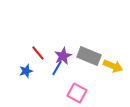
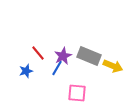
pink square: rotated 24 degrees counterclockwise
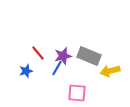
purple star: rotated 12 degrees clockwise
yellow arrow: moved 3 px left, 5 px down; rotated 144 degrees clockwise
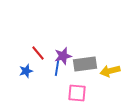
gray rectangle: moved 4 px left, 8 px down; rotated 30 degrees counterclockwise
blue line: rotated 21 degrees counterclockwise
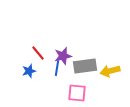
gray rectangle: moved 2 px down
blue star: moved 3 px right
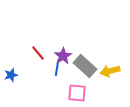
purple star: rotated 18 degrees counterclockwise
gray rectangle: rotated 50 degrees clockwise
blue star: moved 18 px left, 4 px down
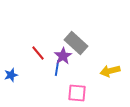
gray rectangle: moved 9 px left, 23 px up
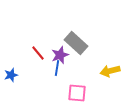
purple star: moved 3 px left, 1 px up; rotated 12 degrees clockwise
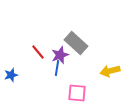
red line: moved 1 px up
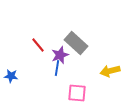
red line: moved 7 px up
blue star: moved 1 px down; rotated 24 degrees clockwise
